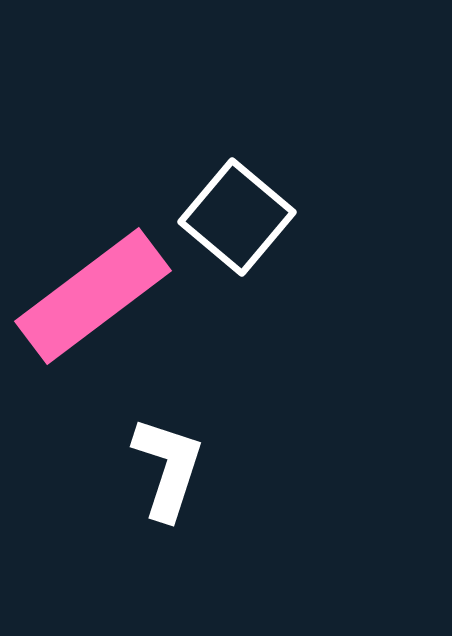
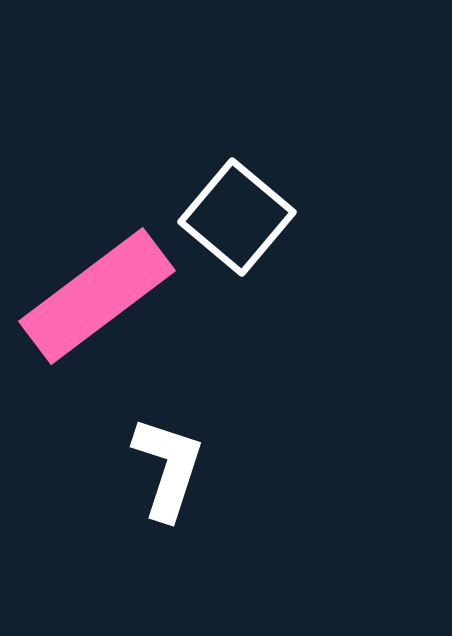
pink rectangle: moved 4 px right
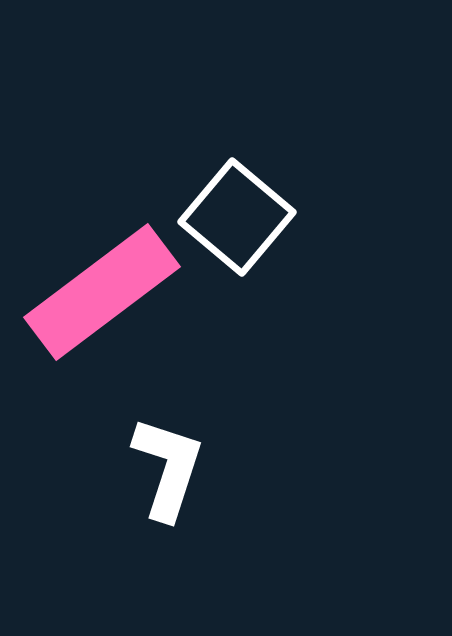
pink rectangle: moved 5 px right, 4 px up
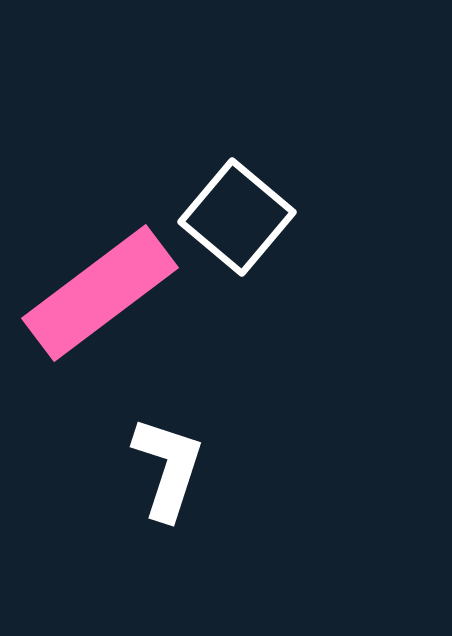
pink rectangle: moved 2 px left, 1 px down
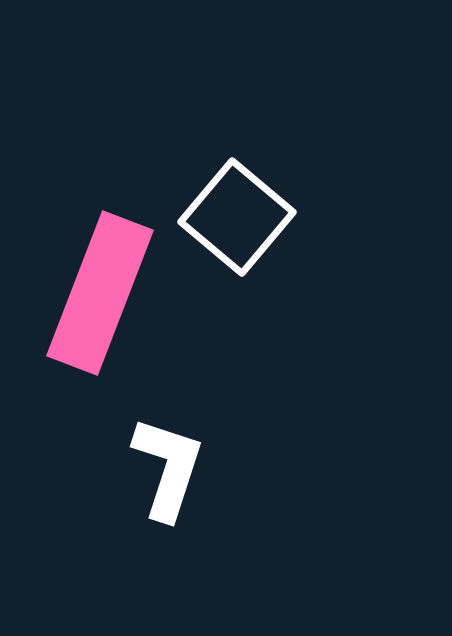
pink rectangle: rotated 32 degrees counterclockwise
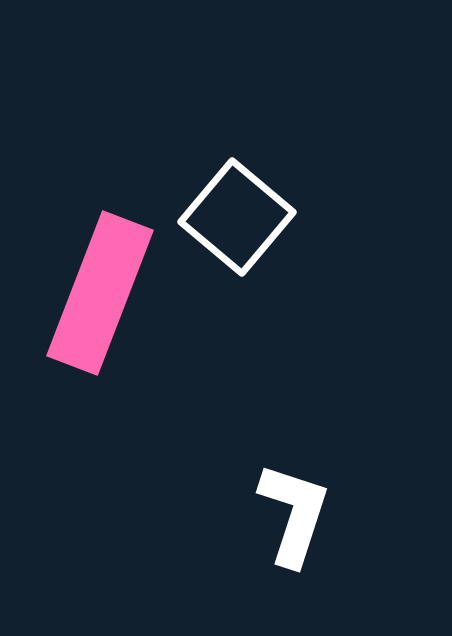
white L-shape: moved 126 px right, 46 px down
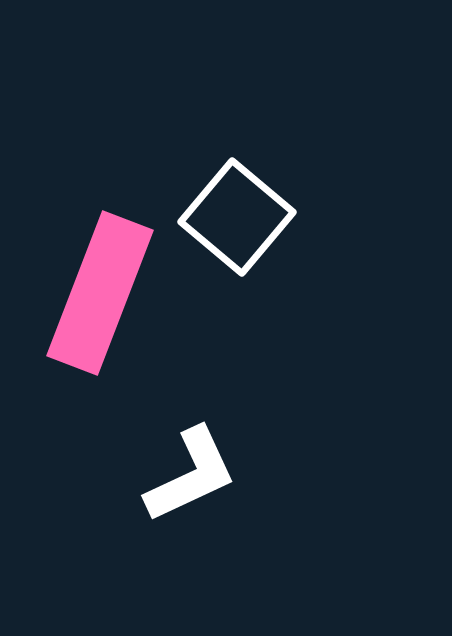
white L-shape: moved 103 px left, 39 px up; rotated 47 degrees clockwise
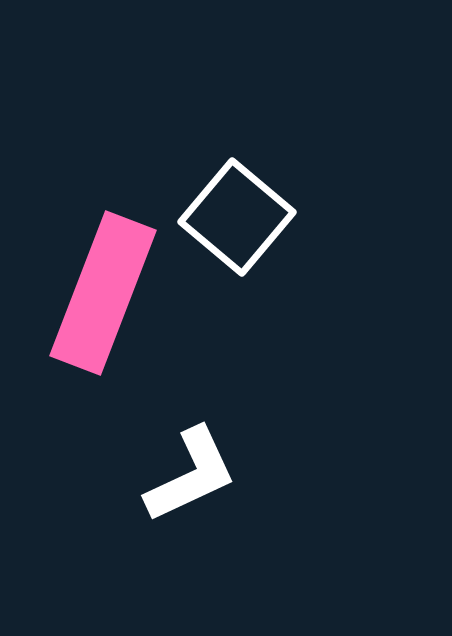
pink rectangle: moved 3 px right
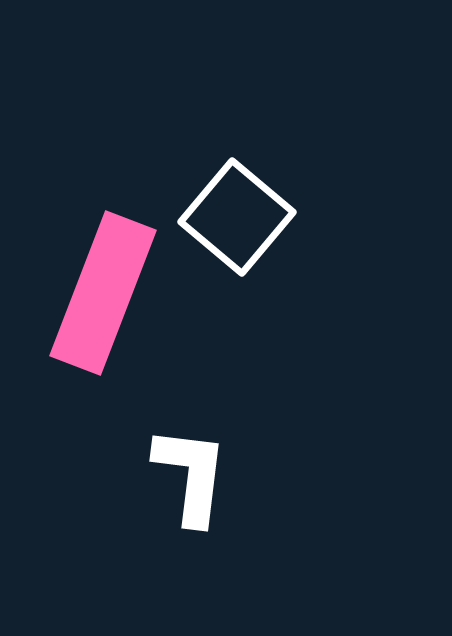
white L-shape: rotated 58 degrees counterclockwise
